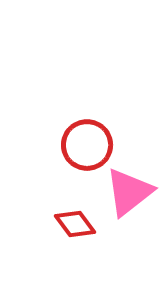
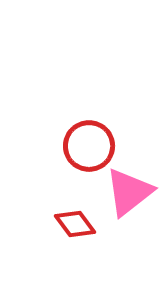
red circle: moved 2 px right, 1 px down
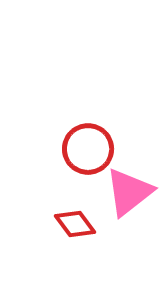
red circle: moved 1 px left, 3 px down
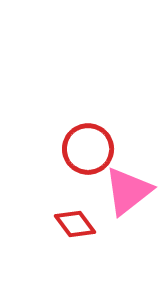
pink triangle: moved 1 px left, 1 px up
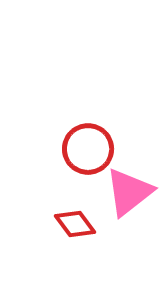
pink triangle: moved 1 px right, 1 px down
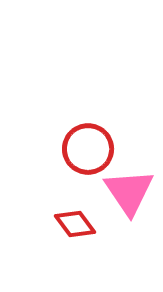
pink triangle: rotated 26 degrees counterclockwise
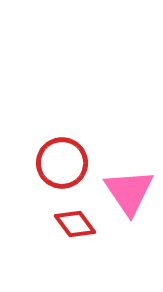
red circle: moved 26 px left, 14 px down
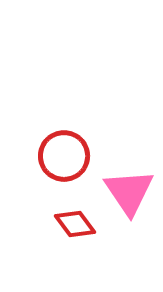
red circle: moved 2 px right, 7 px up
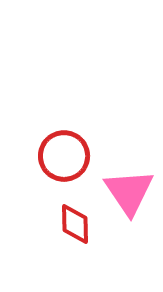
red diamond: rotated 36 degrees clockwise
